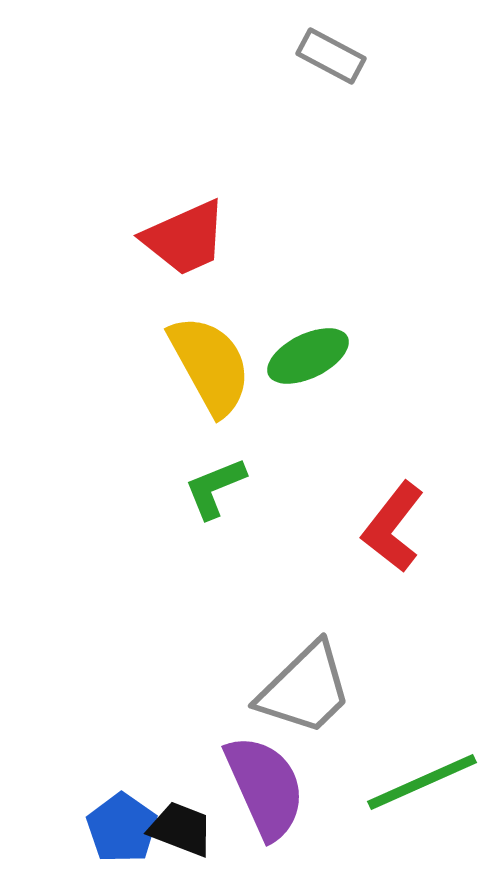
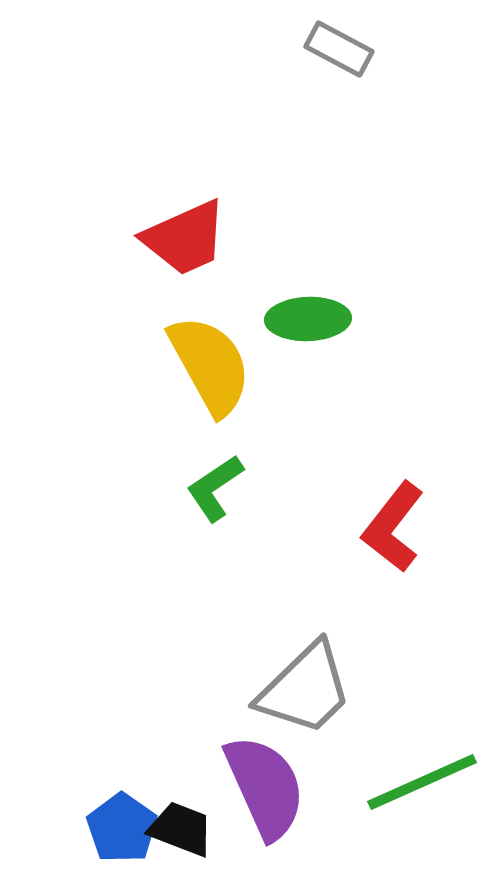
gray rectangle: moved 8 px right, 7 px up
green ellipse: moved 37 px up; rotated 24 degrees clockwise
green L-shape: rotated 12 degrees counterclockwise
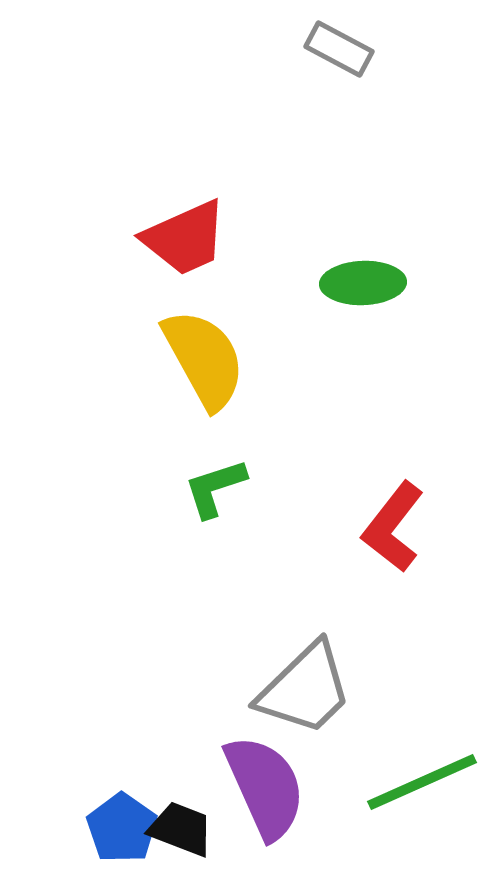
green ellipse: moved 55 px right, 36 px up
yellow semicircle: moved 6 px left, 6 px up
green L-shape: rotated 16 degrees clockwise
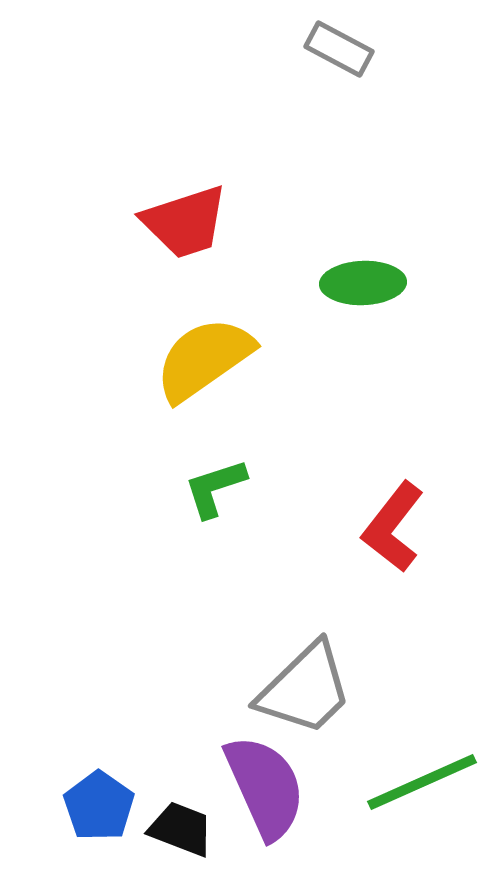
red trapezoid: moved 16 px up; rotated 6 degrees clockwise
yellow semicircle: rotated 96 degrees counterclockwise
blue pentagon: moved 23 px left, 22 px up
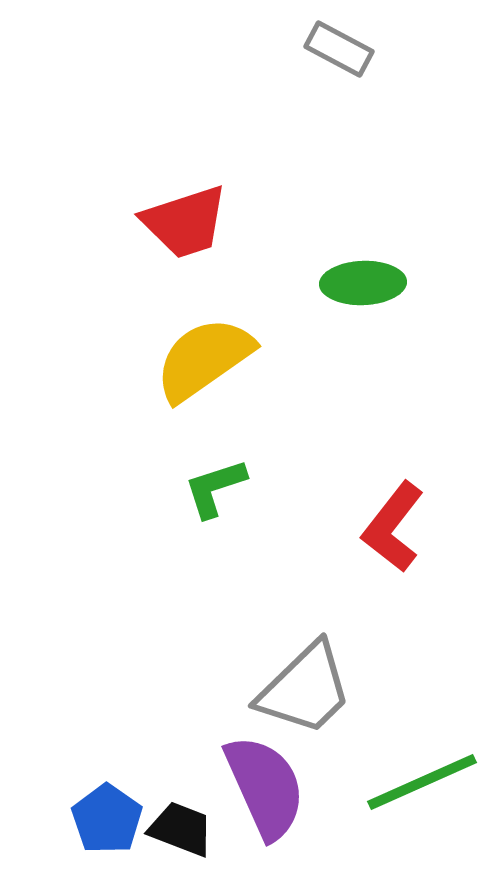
blue pentagon: moved 8 px right, 13 px down
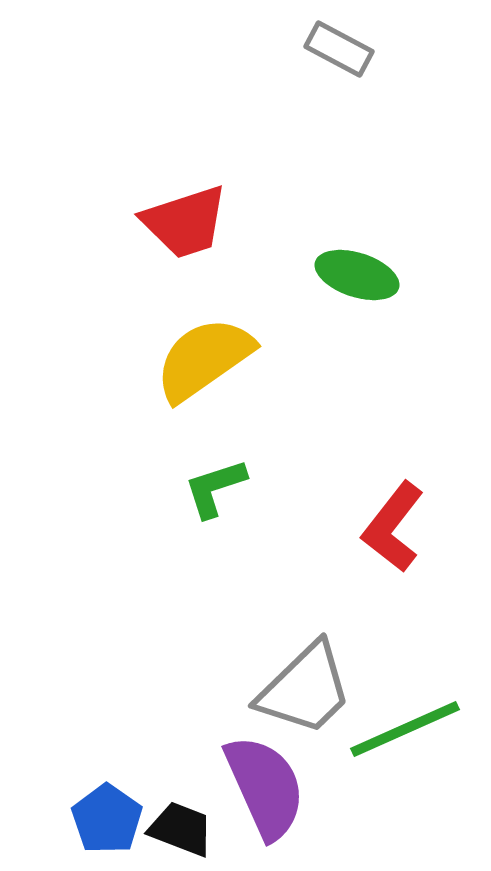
green ellipse: moved 6 px left, 8 px up; rotated 20 degrees clockwise
green line: moved 17 px left, 53 px up
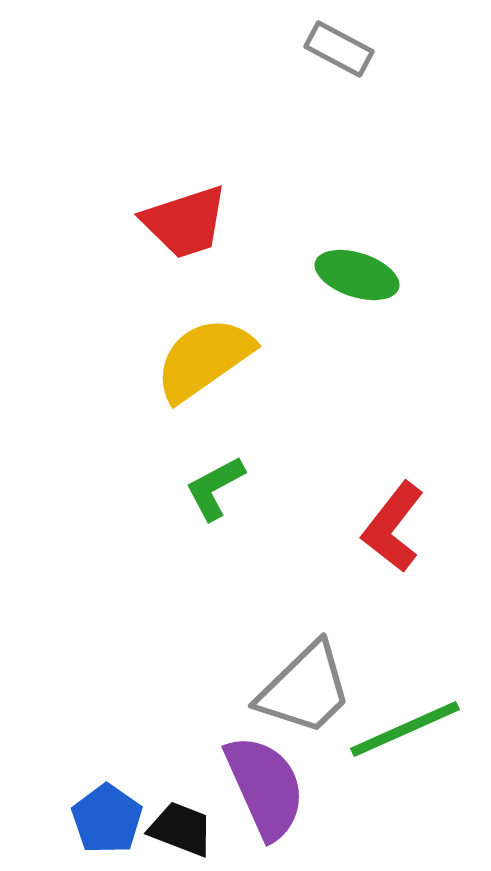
green L-shape: rotated 10 degrees counterclockwise
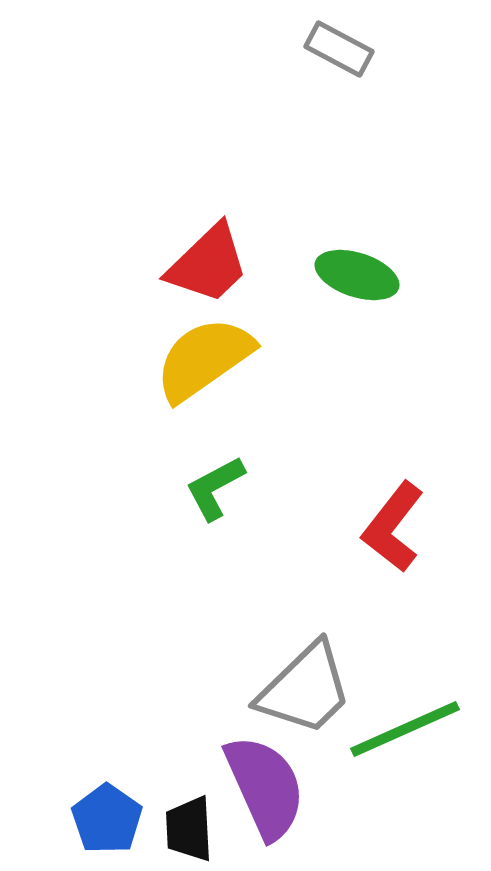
red trapezoid: moved 23 px right, 42 px down; rotated 26 degrees counterclockwise
black trapezoid: moved 8 px right; rotated 114 degrees counterclockwise
